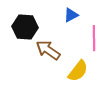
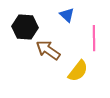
blue triangle: moved 4 px left; rotated 49 degrees counterclockwise
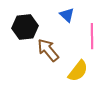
black hexagon: rotated 10 degrees counterclockwise
pink line: moved 2 px left, 2 px up
brown arrow: rotated 15 degrees clockwise
